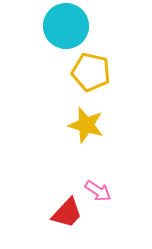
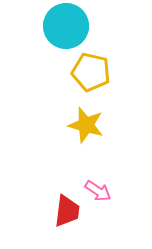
red trapezoid: moved 2 px up; rotated 36 degrees counterclockwise
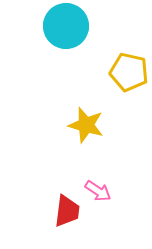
yellow pentagon: moved 38 px right
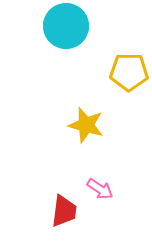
yellow pentagon: rotated 12 degrees counterclockwise
pink arrow: moved 2 px right, 2 px up
red trapezoid: moved 3 px left
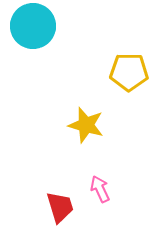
cyan circle: moved 33 px left
pink arrow: rotated 148 degrees counterclockwise
red trapezoid: moved 4 px left, 4 px up; rotated 24 degrees counterclockwise
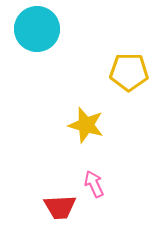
cyan circle: moved 4 px right, 3 px down
pink arrow: moved 6 px left, 5 px up
red trapezoid: rotated 104 degrees clockwise
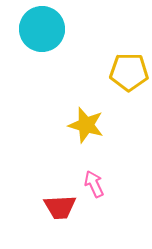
cyan circle: moved 5 px right
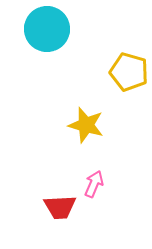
cyan circle: moved 5 px right
yellow pentagon: rotated 15 degrees clockwise
pink arrow: rotated 48 degrees clockwise
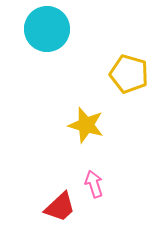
yellow pentagon: moved 2 px down
pink arrow: rotated 40 degrees counterclockwise
red trapezoid: rotated 40 degrees counterclockwise
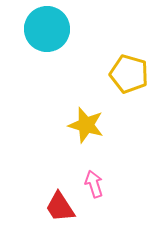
red trapezoid: rotated 100 degrees clockwise
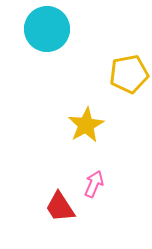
yellow pentagon: rotated 27 degrees counterclockwise
yellow star: rotated 27 degrees clockwise
pink arrow: rotated 40 degrees clockwise
